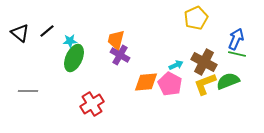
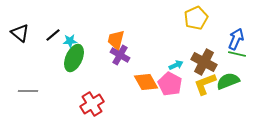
black line: moved 6 px right, 4 px down
orange diamond: rotated 65 degrees clockwise
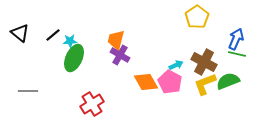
yellow pentagon: moved 1 px right, 1 px up; rotated 10 degrees counterclockwise
pink pentagon: moved 2 px up
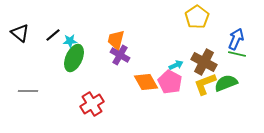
green semicircle: moved 2 px left, 2 px down
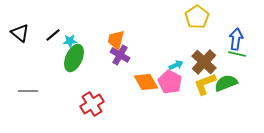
blue arrow: rotated 15 degrees counterclockwise
brown cross: rotated 15 degrees clockwise
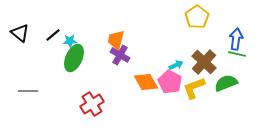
yellow L-shape: moved 11 px left, 4 px down
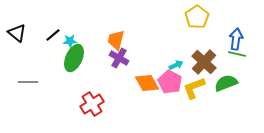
black triangle: moved 3 px left
purple cross: moved 1 px left, 3 px down
orange diamond: moved 1 px right, 1 px down
gray line: moved 9 px up
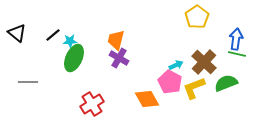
orange diamond: moved 16 px down
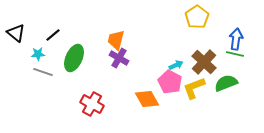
black triangle: moved 1 px left
cyan star: moved 32 px left, 13 px down
green line: moved 2 px left
gray line: moved 15 px right, 10 px up; rotated 18 degrees clockwise
red cross: rotated 30 degrees counterclockwise
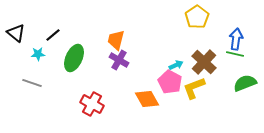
purple cross: moved 2 px down
gray line: moved 11 px left, 11 px down
green semicircle: moved 19 px right
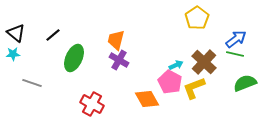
yellow pentagon: moved 1 px down
blue arrow: rotated 45 degrees clockwise
cyan star: moved 25 px left
